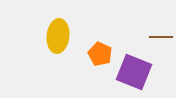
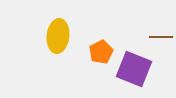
orange pentagon: moved 1 px right, 2 px up; rotated 20 degrees clockwise
purple square: moved 3 px up
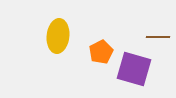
brown line: moved 3 px left
purple square: rotated 6 degrees counterclockwise
